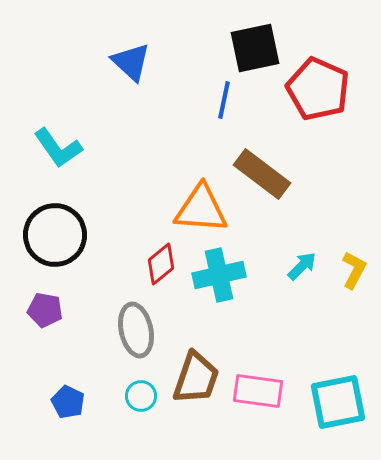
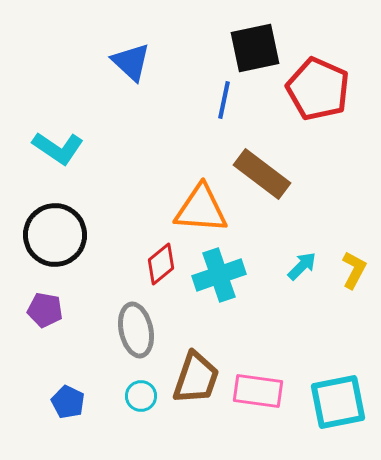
cyan L-shape: rotated 21 degrees counterclockwise
cyan cross: rotated 6 degrees counterclockwise
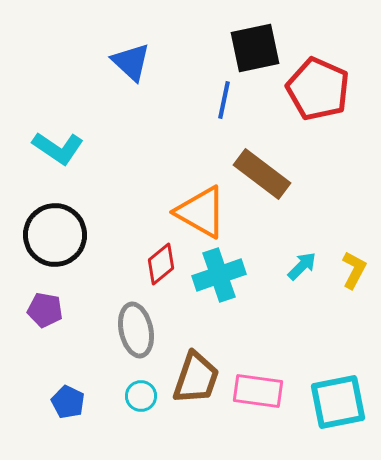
orange triangle: moved 3 px down; rotated 26 degrees clockwise
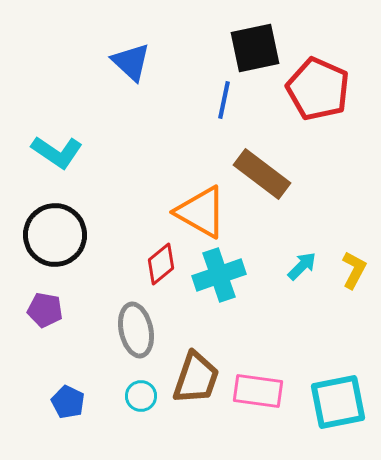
cyan L-shape: moved 1 px left, 4 px down
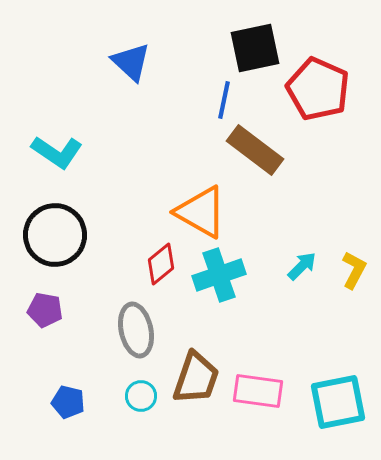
brown rectangle: moved 7 px left, 24 px up
blue pentagon: rotated 12 degrees counterclockwise
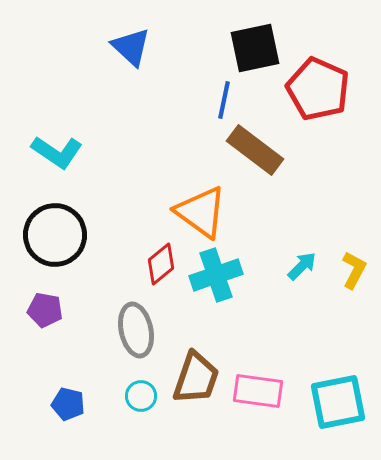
blue triangle: moved 15 px up
orange triangle: rotated 6 degrees clockwise
cyan cross: moved 3 px left
blue pentagon: moved 2 px down
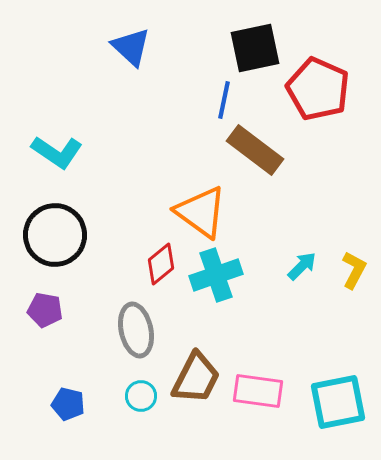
brown trapezoid: rotated 8 degrees clockwise
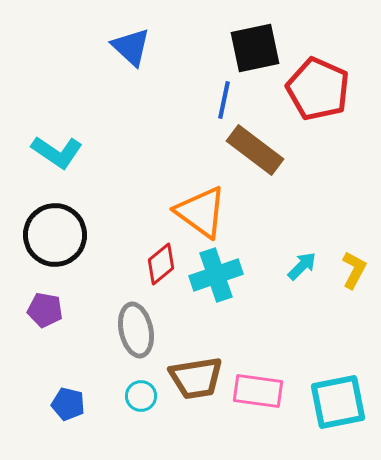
brown trapezoid: rotated 54 degrees clockwise
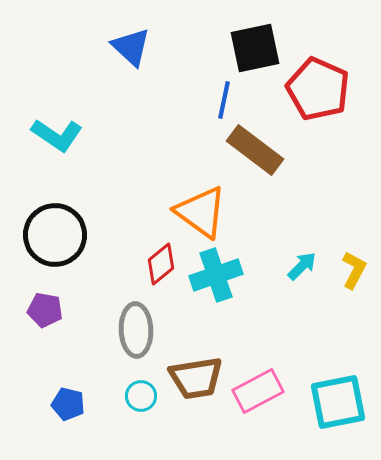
cyan L-shape: moved 17 px up
gray ellipse: rotated 10 degrees clockwise
pink rectangle: rotated 36 degrees counterclockwise
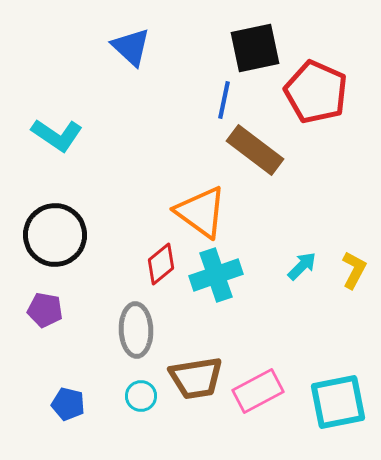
red pentagon: moved 2 px left, 3 px down
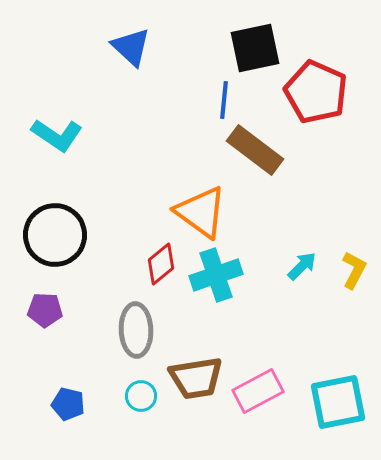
blue line: rotated 6 degrees counterclockwise
purple pentagon: rotated 8 degrees counterclockwise
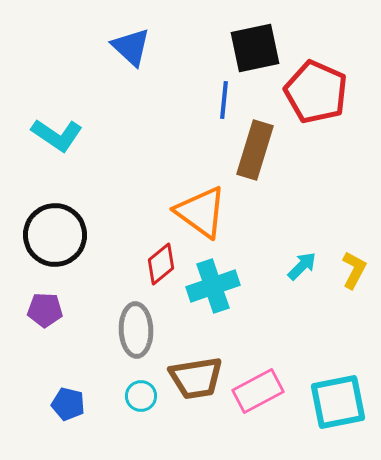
brown rectangle: rotated 70 degrees clockwise
cyan cross: moved 3 px left, 11 px down
